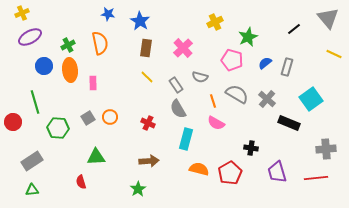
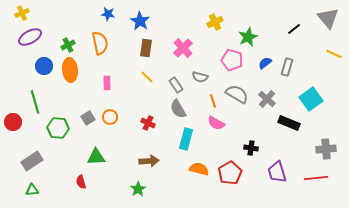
pink rectangle at (93, 83): moved 14 px right
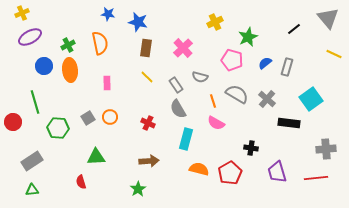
blue star at (140, 21): moved 2 px left, 1 px down; rotated 18 degrees counterclockwise
black rectangle at (289, 123): rotated 15 degrees counterclockwise
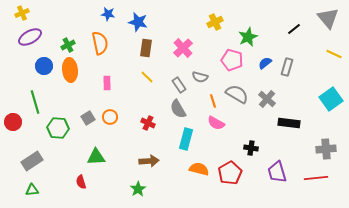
gray rectangle at (176, 85): moved 3 px right
cyan square at (311, 99): moved 20 px right
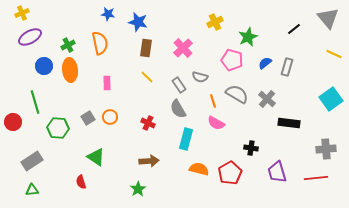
green triangle at (96, 157): rotated 36 degrees clockwise
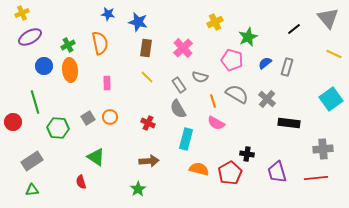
black cross at (251, 148): moved 4 px left, 6 px down
gray cross at (326, 149): moved 3 px left
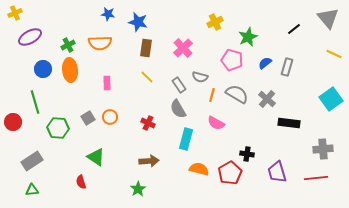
yellow cross at (22, 13): moved 7 px left
orange semicircle at (100, 43): rotated 100 degrees clockwise
blue circle at (44, 66): moved 1 px left, 3 px down
orange line at (213, 101): moved 1 px left, 6 px up; rotated 32 degrees clockwise
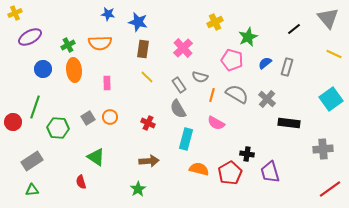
brown rectangle at (146, 48): moved 3 px left, 1 px down
orange ellipse at (70, 70): moved 4 px right
green line at (35, 102): moved 5 px down; rotated 35 degrees clockwise
purple trapezoid at (277, 172): moved 7 px left
red line at (316, 178): moved 14 px right, 11 px down; rotated 30 degrees counterclockwise
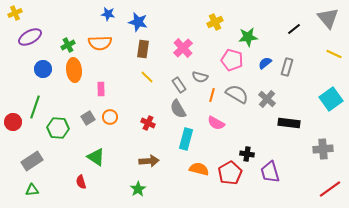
green star at (248, 37): rotated 18 degrees clockwise
pink rectangle at (107, 83): moved 6 px left, 6 px down
